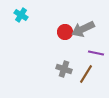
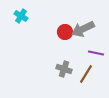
cyan cross: moved 1 px down
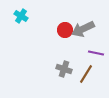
red circle: moved 2 px up
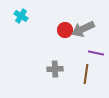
gray cross: moved 9 px left; rotated 21 degrees counterclockwise
brown line: rotated 24 degrees counterclockwise
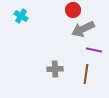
red circle: moved 8 px right, 20 px up
purple line: moved 2 px left, 3 px up
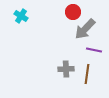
red circle: moved 2 px down
gray arrow: moved 2 px right; rotated 20 degrees counterclockwise
gray cross: moved 11 px right
brown line: moved 1 px right
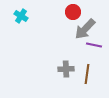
purple line: moved 5 px up
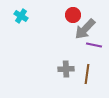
red circle: moved 3 px down
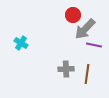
cyan cross: moved 27 px down
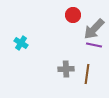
gray arrow: moved 9 px right
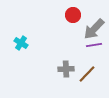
purple line: rotated 21 degrees counterclockwise
brown line: rotated 36 degrees clockwise
